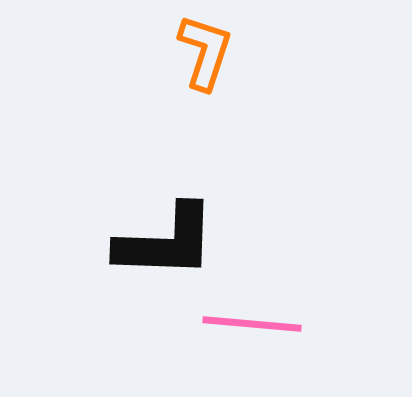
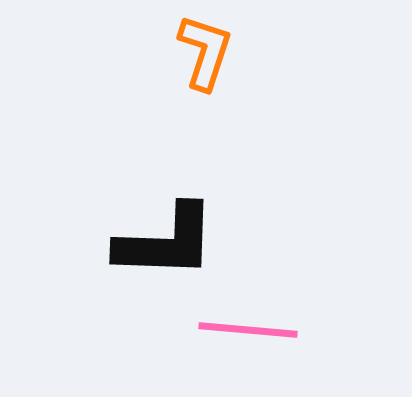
pink line: moved 4 px left, 6 px down
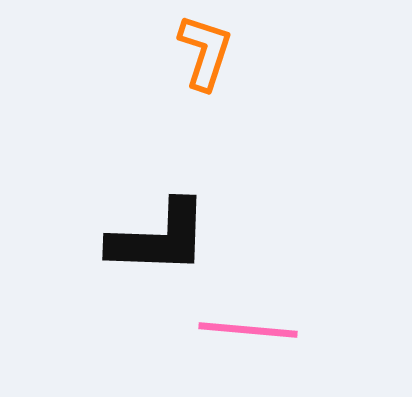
black L-shape: moved 7 px left, 4 px up
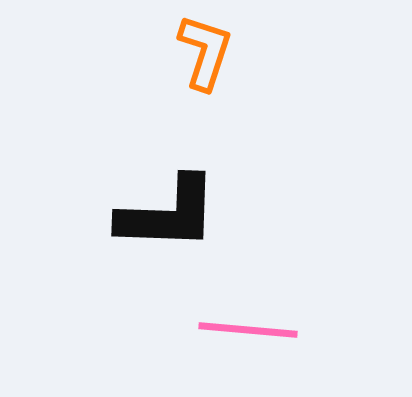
black L-shape: moved 9 px right, 24 px up
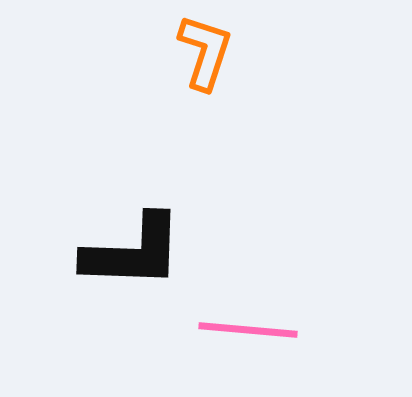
black L-shape: moved 35 px left, 38 px down
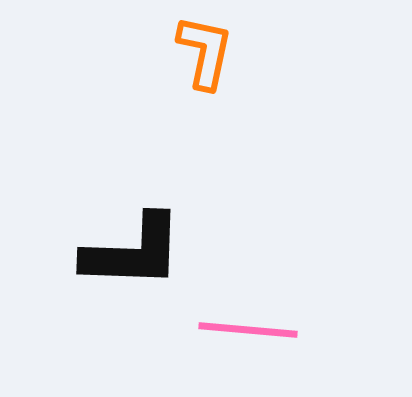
orange L-shape: rotated 6 degrees counterclockwise
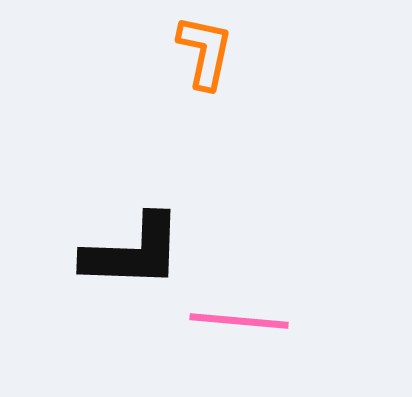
pink line: moved 9 px left, 9 px up
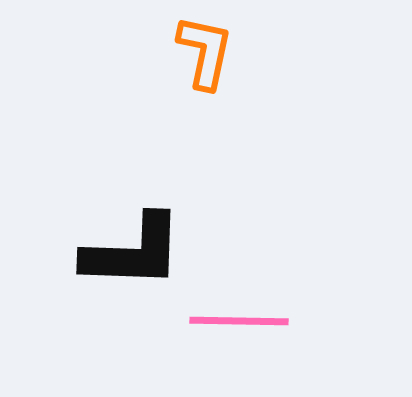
pink line: rotated 4 degrees counterclockwise
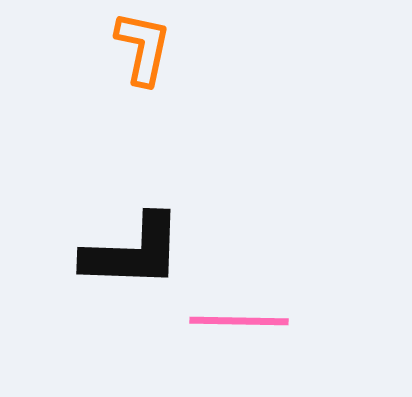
orange L-shape: moved 62 px left, 4 px up
